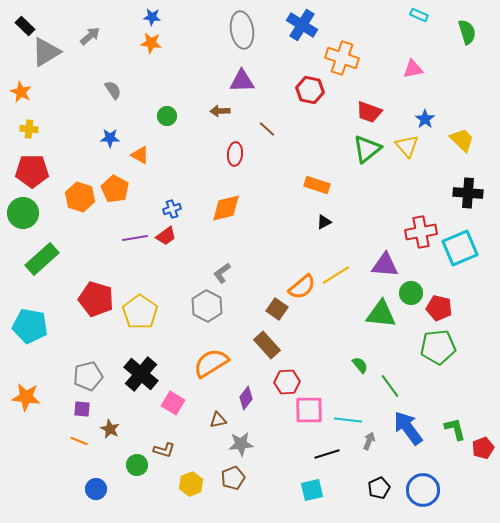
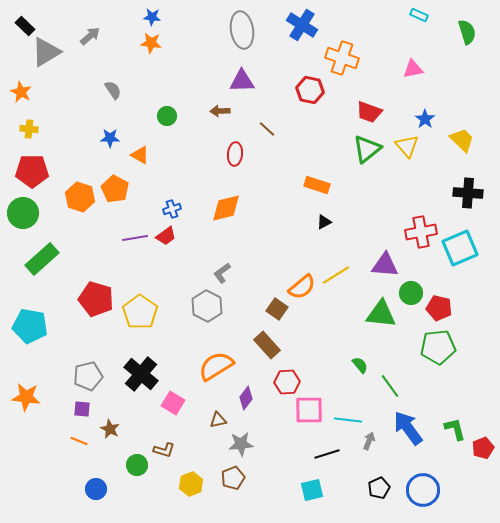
orange semicircle at (211, 363): moved 5 px right, 3 px down
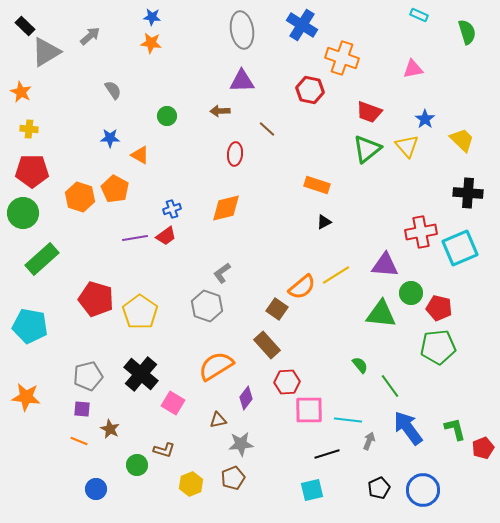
gray hexagon at (207, 306): rotated 8 degrees counterclockwise
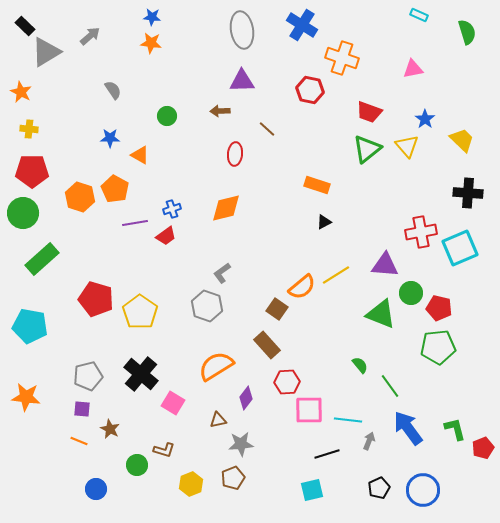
purple line at (135, 238): moved 15 px up
green triangle at (381, 314): rotated 16 degrees clockwise
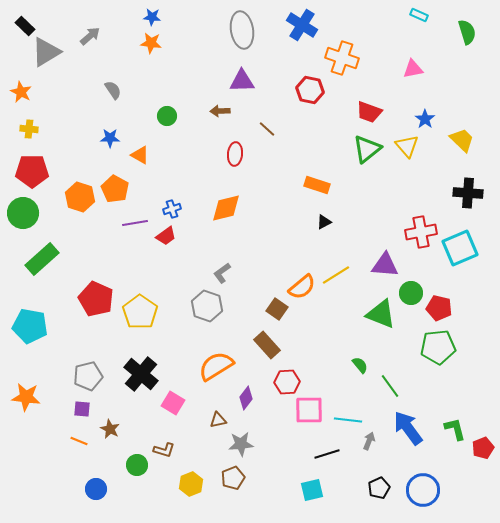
red pentagon at (96, 299): rotated 8 degrees clockwise
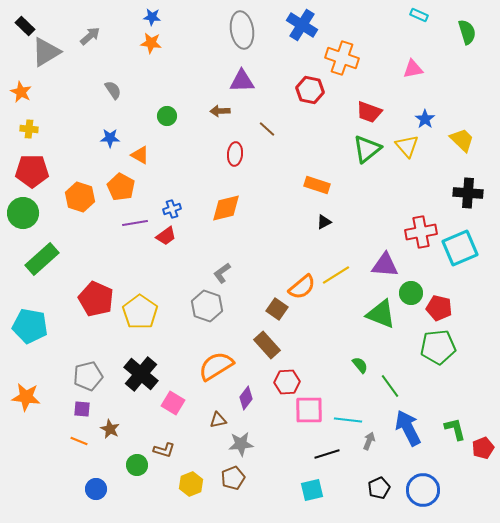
orange pentagon at (115, 189): moved 6 px right, 2 px up
blue arrow at (408, 428): rotated 9 degrees clockwise
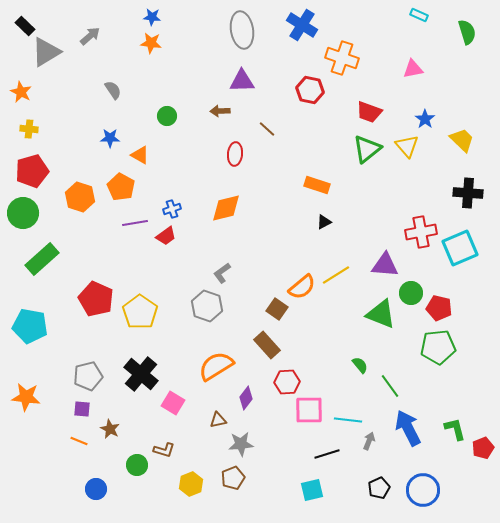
red pentagon at (32, 171): rotated 16 degrees counterclockwise
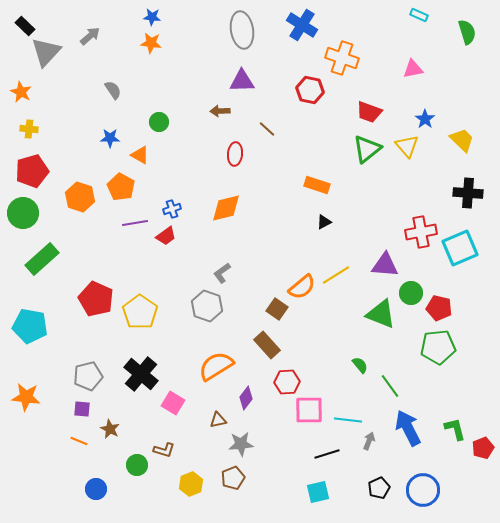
gray triangle at (46, 52): rotated 16 degrees counterclockwise
green circle at (167, 116): moved 8 px left, 6 px down
cyan square at (312, 490): moved 6 px right, 2 px down
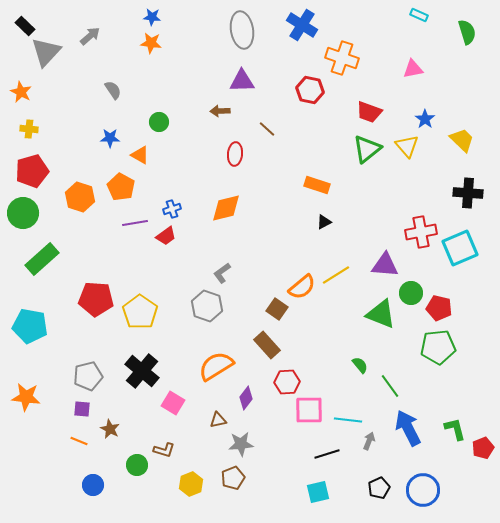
red pentagon at (96, 299): rotated 20 degrees counterclockwise
black cross at (141, 374): moved 1 px right, 3 px up
blue circle at (96, 489): moved 3 px left, 4 px up
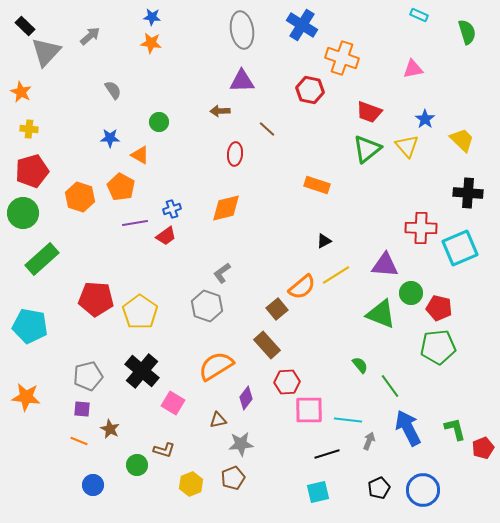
black triangle at (324, 222): moved 19 px down
red cross at (421, 232): moved 4 px up; rotated 12 degrees clockwise
brown square at (277, 309): rotated 15 degrees clockwise
